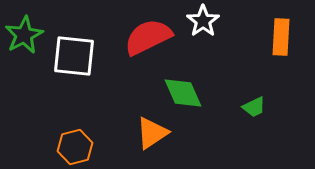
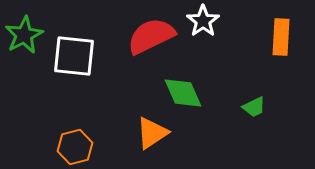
red semicircle: moved 3 px right, 1 px up
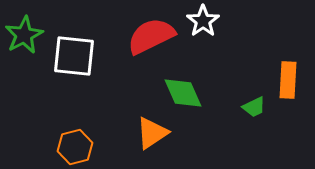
orange rectangle: moved 7 px right, 43 px down
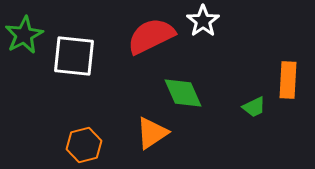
orange hexagon: moved 9 px right, 2 px up
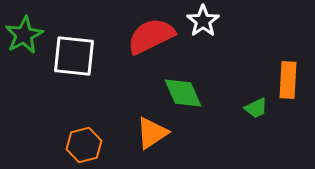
green trapezoid: moved 2 px right, 1 px down
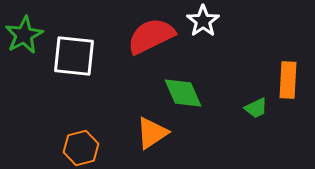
orange hexagon: moved 3 px left, 3 px down
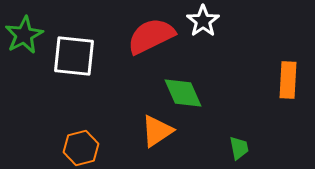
green trapezoid: moved 17 px left, 40 px down; rotated 75 degrees counterclockwise
orange triangle: moved 5 px right, 2 px up
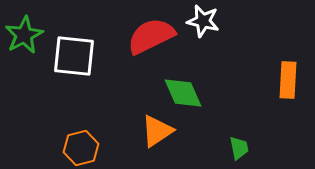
white star: rotated 24 degrees counterclockwise
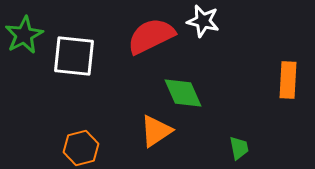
orange triangle: moved 1 px left
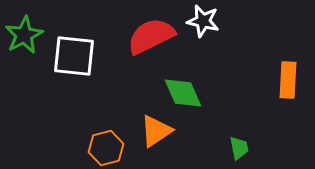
orange hexagon: moved 25 px right
